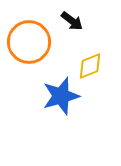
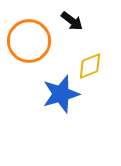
orange circle: moved 1 px up
blue star: moved 2 px up
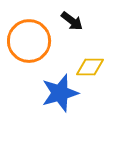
yellow diamond: moved 1 px down; rotated 24 degrees clockwise
blue star: moved 1 px left, 1 px up
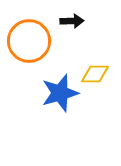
black arrow: rotated 40 degrees counterclockwise
yellow diamond: moved 5 px right, 7 px down
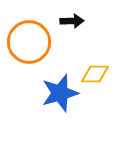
orange circle: moved 1 px down
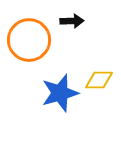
orange circle: moved 2 px up
yellow diamond: moved 4 px right, 6 px down
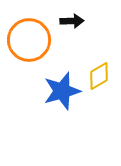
yellow diamond: moved 4 px up; rotated 32 degrees counterclockwise
blue star: moved 2 px right, 2 px up
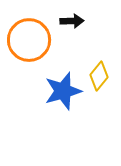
yellow diamond: rotated 20 degrees counterclockwise
blue star: moved 1 px right
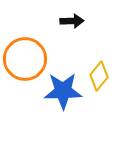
orange circle: moved 4 px left, 19 px down
blue star: rotated 15 degrees clockwise
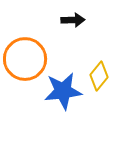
black arrow: moved 1 px right, 1 px up
blue star: rotated 6 degrees counterclockwise
